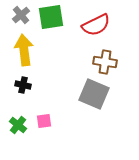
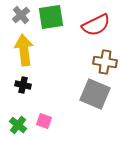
gray square: moved 1 px right
pink square: rotated 28 degrees clockwise
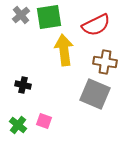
green square: moved 2 px left
yellow arrow: moved 40 px right
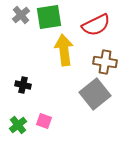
gray square: rotated 28 degrees clockwise
green cross: rotated 12 degrees clockwise
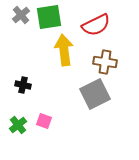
gray square: rotated 12 degrees clockwise
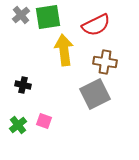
green square: moved 1 px left
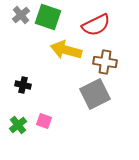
green square: rotated 28 degrees clockwise
yellow arrow: moved 2 px right; rotated 68 degrees counterclockwise
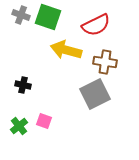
gray cross: rotated 30 degrees counterclockwise
green cross: moved 1 px right, 1 px down
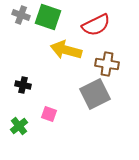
brown cross: moved 2 px right, 2 px down
pink square: moved 5 px right, 7 px up
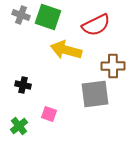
brown cross: moved 6 px right, 2 px down; rotated 10 degrees counterclockwise
gray square: rotated 20 degrees clockwise
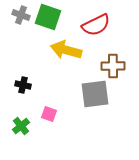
green cross: moved 2 px right
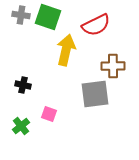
gray cross: rotated 12 degrees counterclockwise
yellow arrow: rotated 88 degrees clockwise
